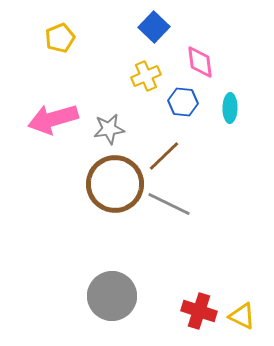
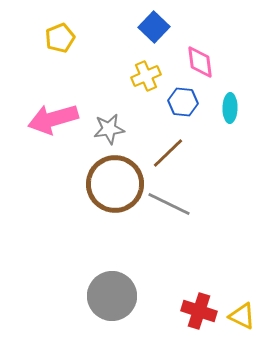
brown line: moved 4 px right, 3 px up
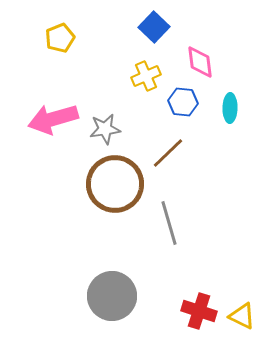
gray star: moved 4 px left
gray line: moved 19 px down; rotated 48 degrees clockwise
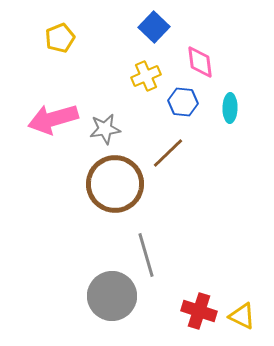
gray line: moved 23 px left, 32 px down
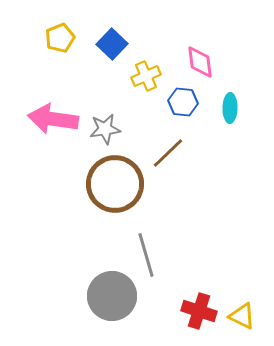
blue square: moved 42 px left, 17 px down
pink arrow: rotated 24 degrees clockwise
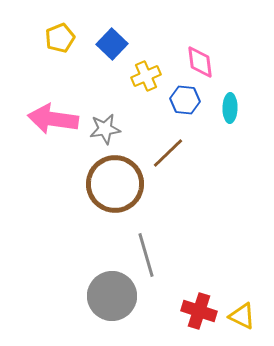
blue hexagon: moved 2 px right, 2 px up
